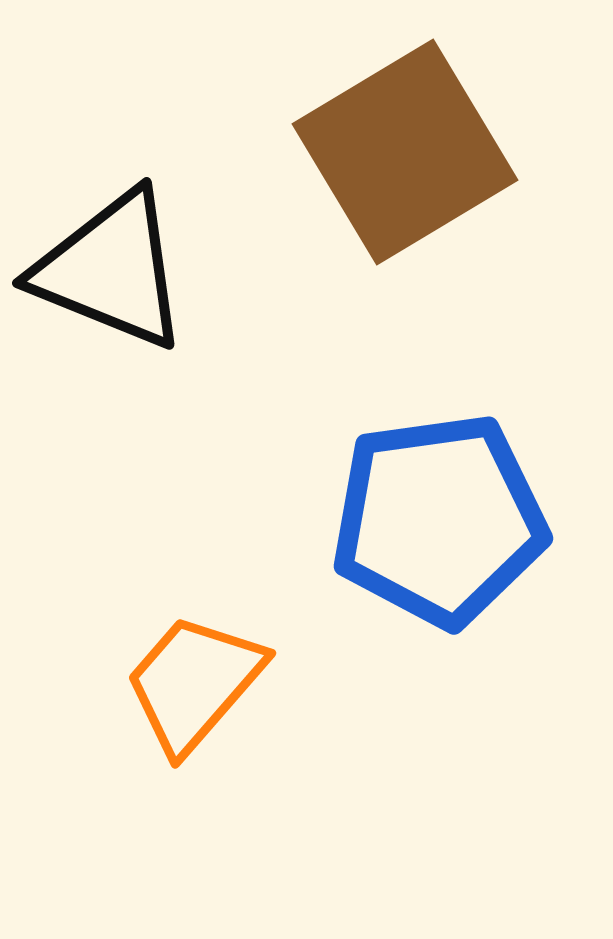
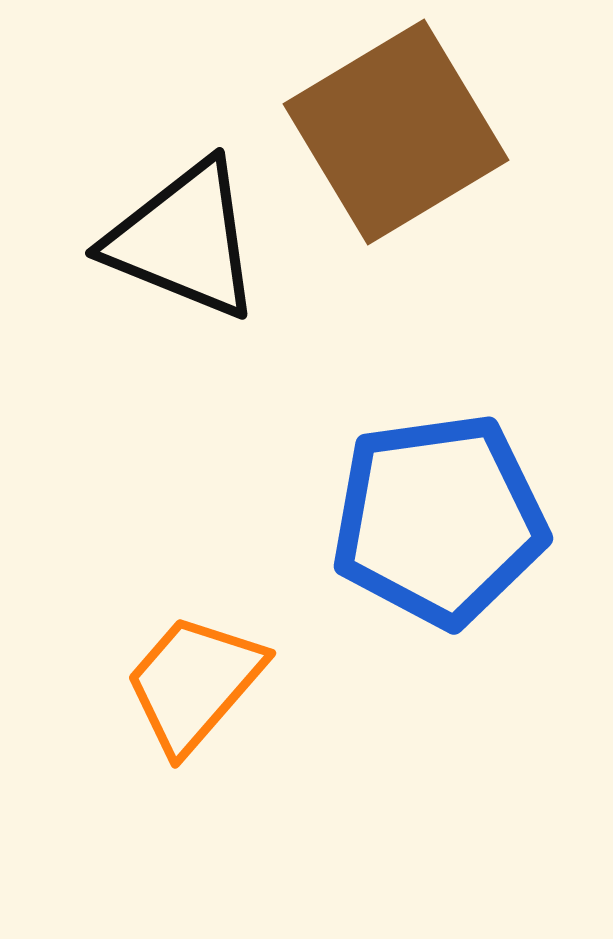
brown square: moved 9 px left, 20 px up
black triangle: moved 73 px right, 30 px up
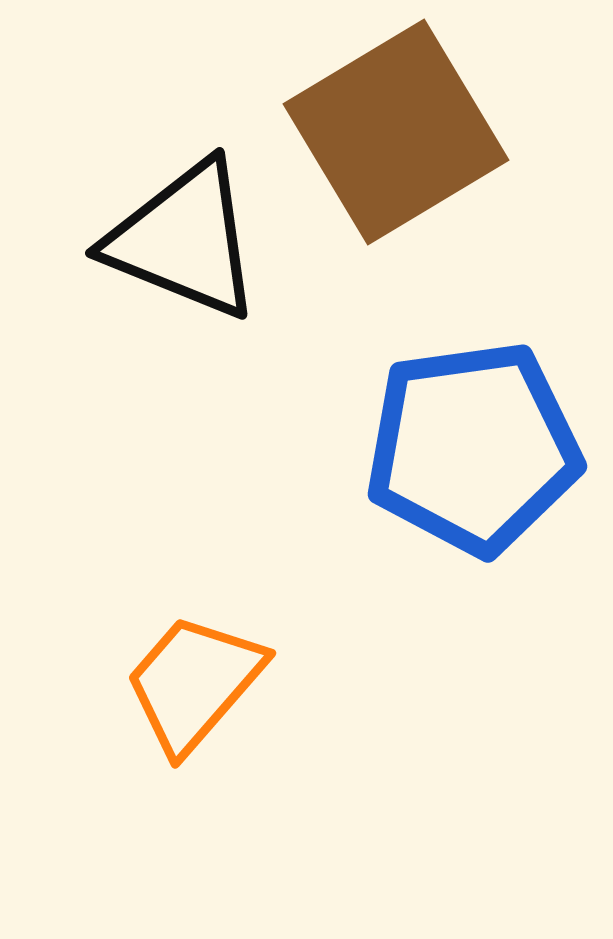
blue pentagon: moved 34 px right, 72 px up
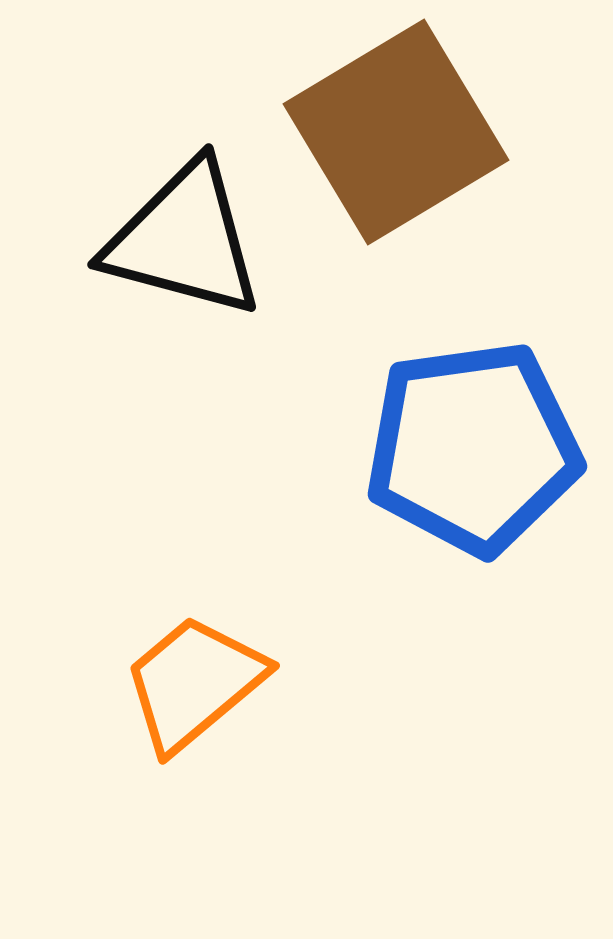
black triangle: rotated 7 degrees counterclockwise
orange trapezoid: rotated 9 degrees clockwise
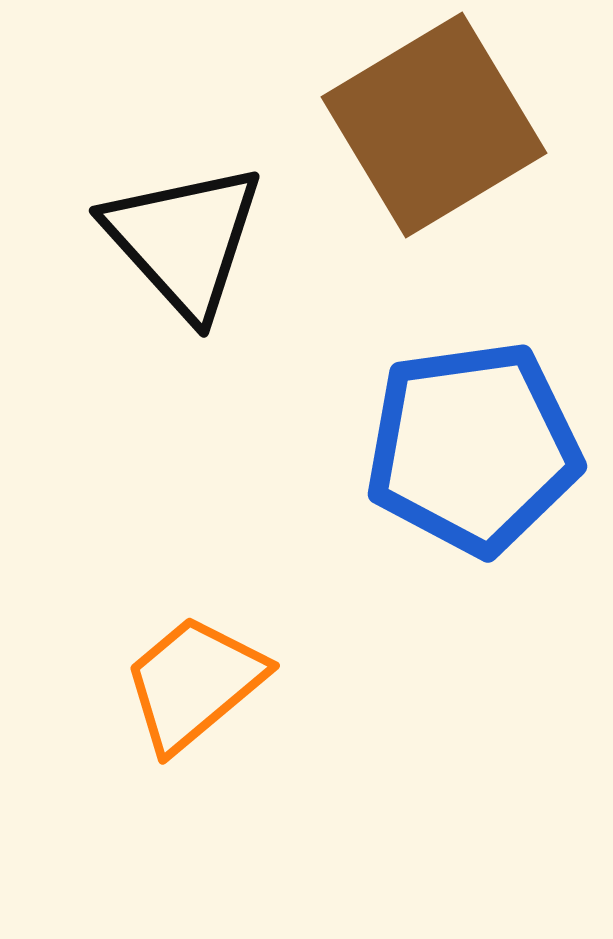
brown square: moved 38 px right, 7 px up
black triangle: rotated 33 degrees clockwise
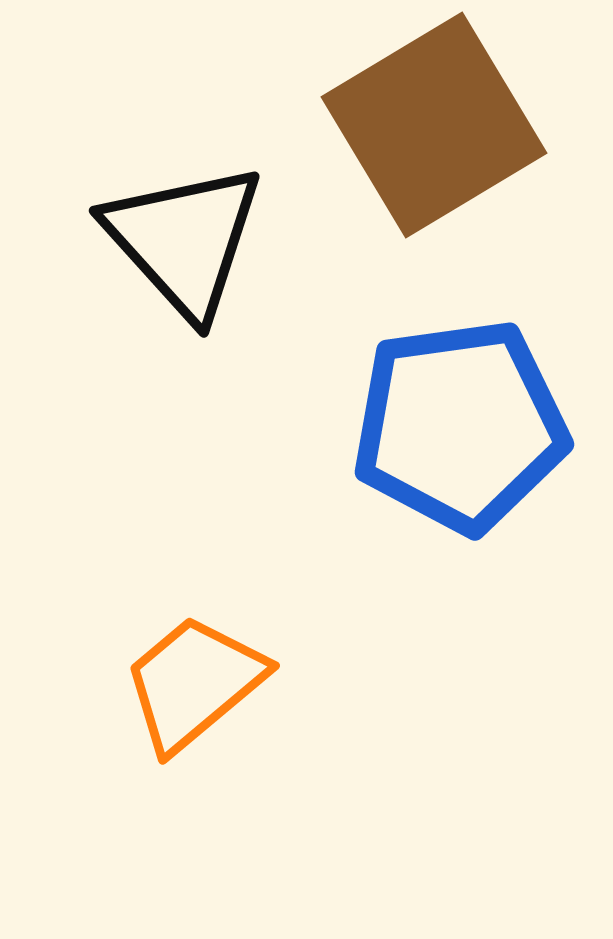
blue pentagon: moved 13 px left, 22 px up
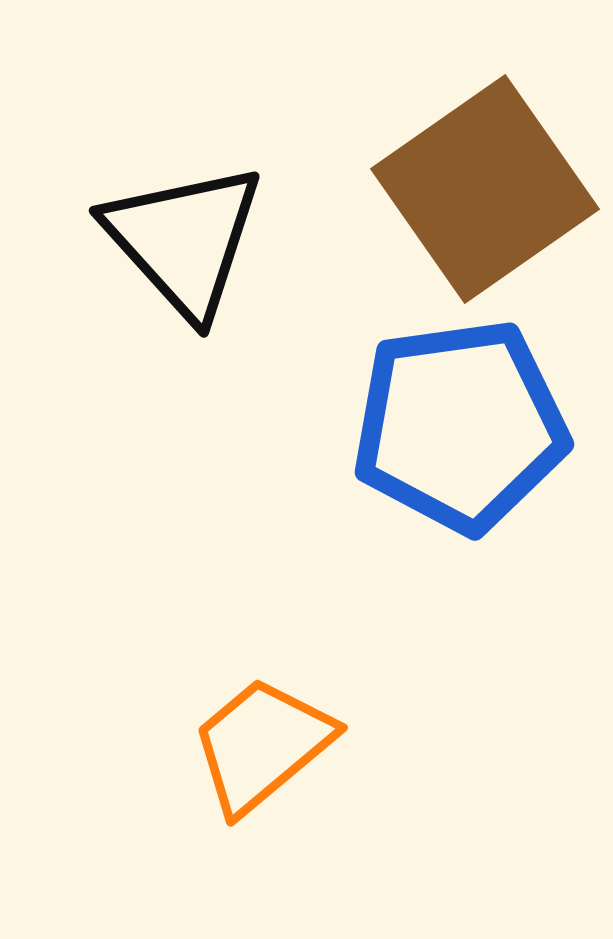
brown square: moved 51 px right, 64 px down; rotated 4 degrees counterclockwise
orange trapezoid: moved 68 px right, 62 px down
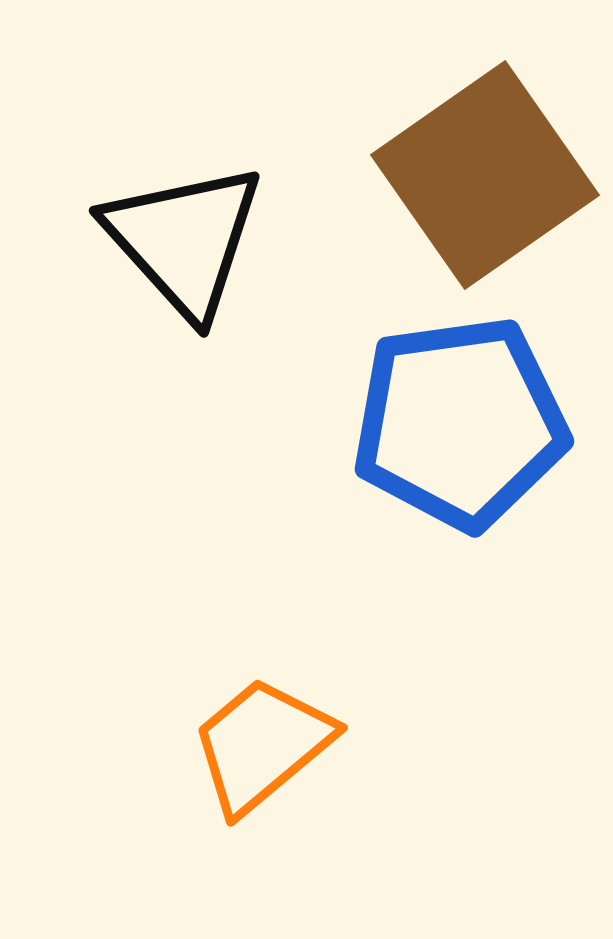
brown square: moved 14 px up
blue pentagon: moved 3 px up
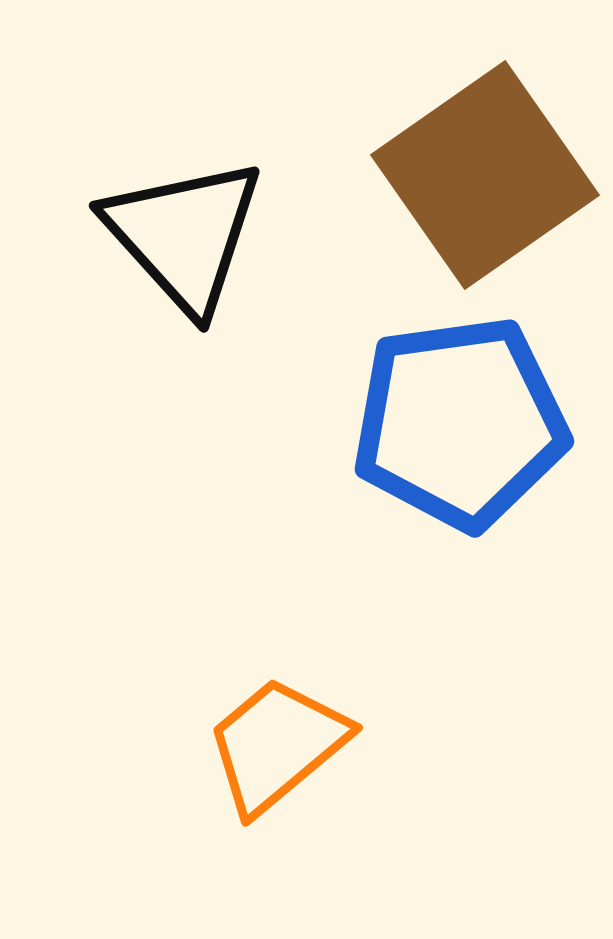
black triangle: moved 5 px up
orange trapezoid: moved 15 px right
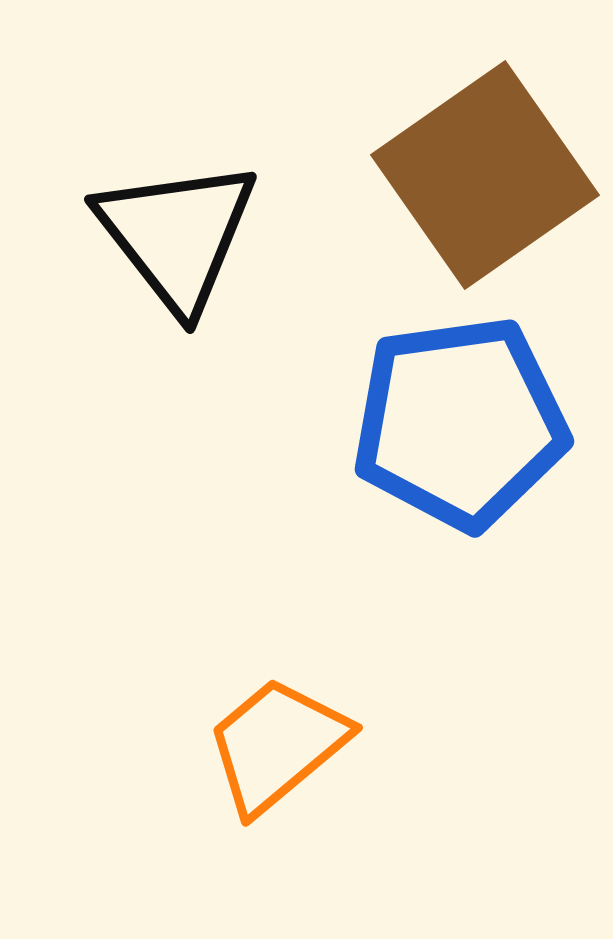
black triangle: moved 7 px left; rotated 4 degrees clockwise
